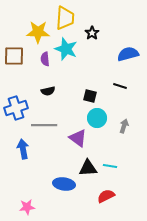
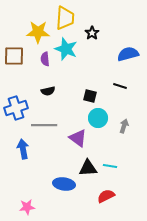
cyan circle: moved 1 px right
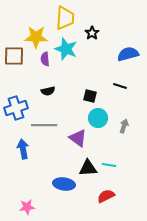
yellow star: moved 2 px left, 5 px down
cyan line: moved 1 px left, 1 px up
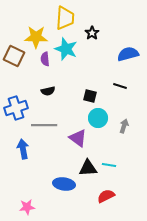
brown square: rotated 25 degrees clockwise
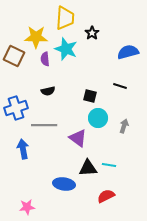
blue semicircle: moved 2 px up
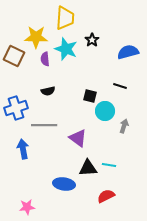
black star: moved 7 px down
cyan circle: moved 7 px right, 7 px up
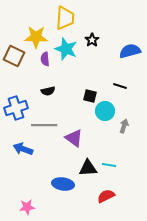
blue semicircle: moved 2 px right, 1 px up
purple triangle: moved 4 px left
blue arrow: rotated 60 degrees counterclockwise
blue ellipse: moved 1 px left
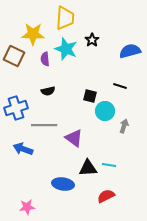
yellow star: moved 3 px left, 3 px up
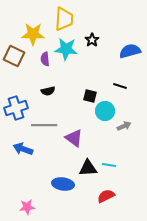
yellow trapezoid: moved 1 px left, 1 px down
cyan star: rotated 15 degrees counterclockwise
gray arrow: rotated 48 degrees clockwise
